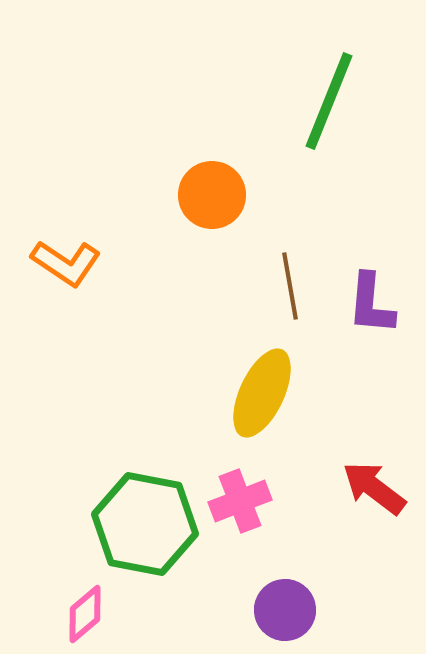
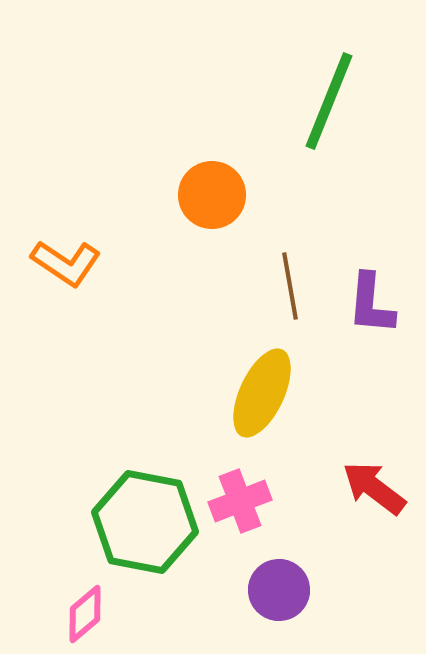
green hexagon: moved 2 px up
purple circle: moved 6 px left, 20 px up
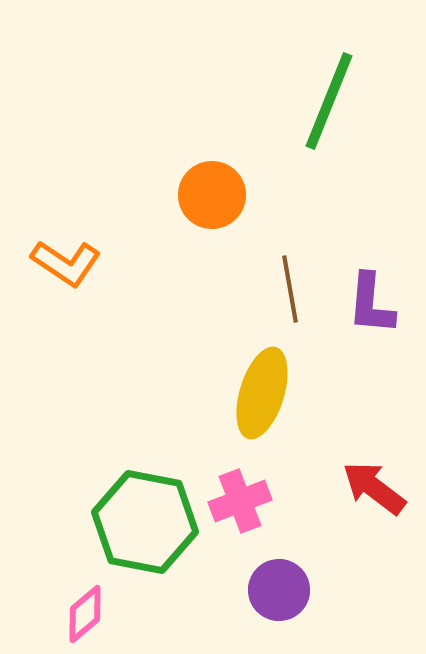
brown line: moved 3 px down
yellow ellipse: rotated 8 degrees counterclockwise
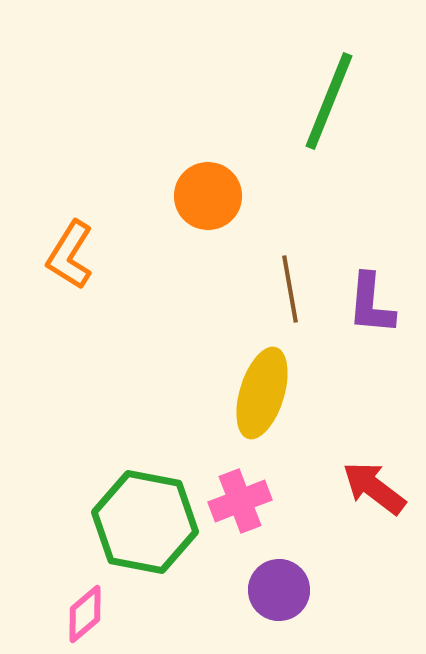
orange circle: moved 4 px left, 1 px down
orange L-shape: moved 4 px right, 8 px up; rotated 88 degrees clockwise
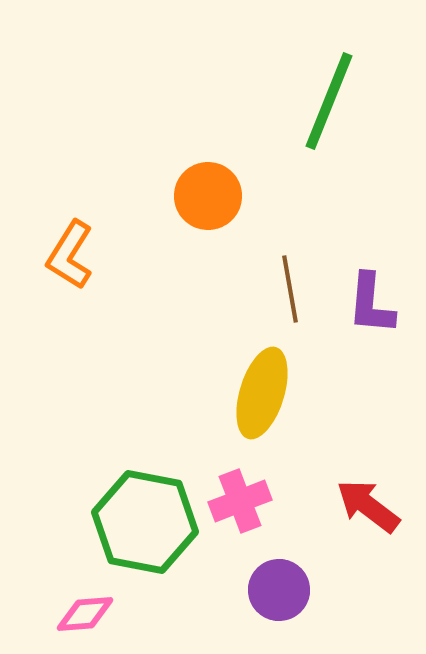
red arrow: moved 6 px left, 18 px down
pink diamond: rotated 36 degrees clockwise
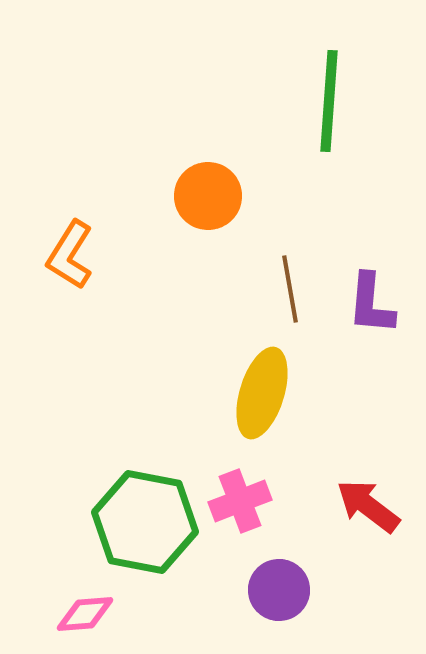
green line: rotated 18 degrees counterclockwise
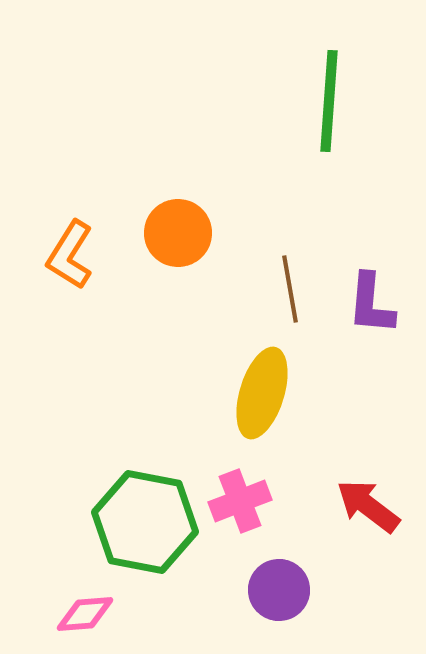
orange circle: moved 30 px left, 37 px down
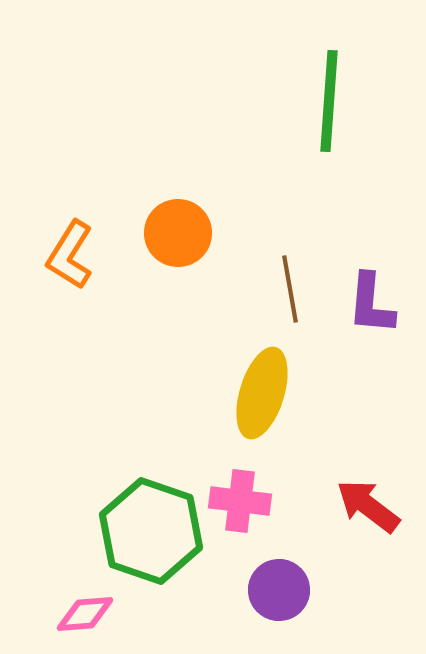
pink cross: rotated 28 degrees clockwise
green hexagon: moved 6 px right, 9 px down; rotated 8 degrees clockwise
